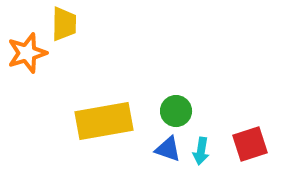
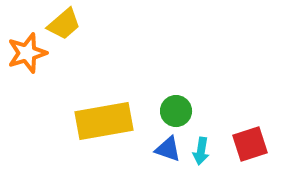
yellow trapezoid: rotated 48 degrees clockwise
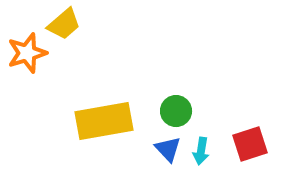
blue triangle: rotated 28 degrees clockwise
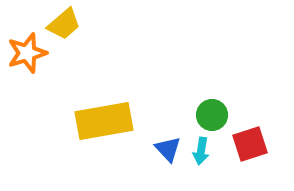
green circle: moved 36 px right, 4 px down
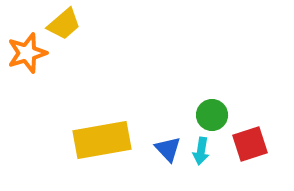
yellow rectangle: moved 2 px left, 19 px down
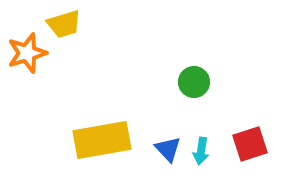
yellow trapezoid: rotated 24 degrees clockwise
green circle: moved 18 px left, 33 px up
